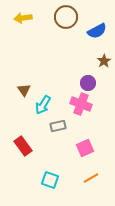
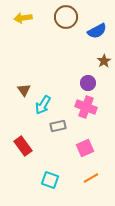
pink cross: moved 5 px right, 3 px down
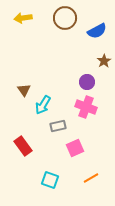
brown circle: moved 1 px left, 1 px down
purple circle: moved 1 px left, 1 px up
pink square: moved 10 px left
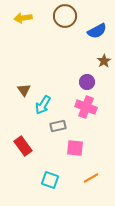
brown circle: moved 2 px up
pink square: rotated 30 degrees clockwise
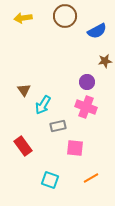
brown star: moved 1 px right; rotated 24 degrees clockwise
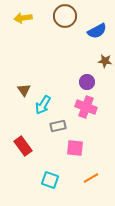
brown star: rotated 16 degrees clockwise
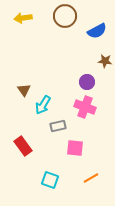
pink cross: moved 1 px left
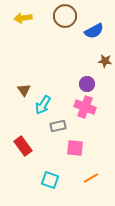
blue semicircle: moved 3 px left
purple circle: moved 2 px down
